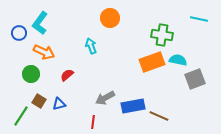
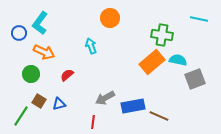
orange rectangle: rotated 20 degrees counterclockwise
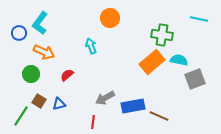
cyan semicircle: moved 1 px right
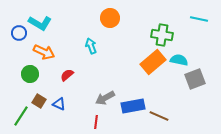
cyan L-shape: rotated 95 degrees counterclockwise
orange rectangle: moved 1 px right
green circle: moved 1 px left
blue triangle: rotated 40 degrees clockwise
red line: moved 3 px right
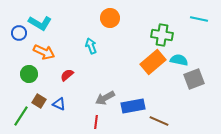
green circle: moved 1 px left
gray square: moved 1 px left
brown line: moved 5 px down
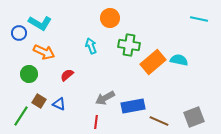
green cross: moved 33 px left, 10 px down
gray square: moved 38 px down
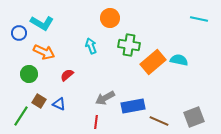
cyan L-shape: moved 2 px right
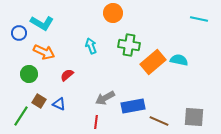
orange circle: moved 3 px right, 5 px up
gray square: rotated 25 degrees clockwise
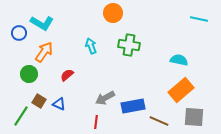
orange arrow: rotated 80 degrees counterclockwise
orange rectangle: moved 28 px right, 28 px down
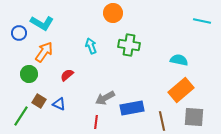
cyan line: moved 3 px right, 2 px down
blue rectangle: moved 1 px left, 2 px down
brown line: moved 3 px right; rotated 54 degrees clockwise
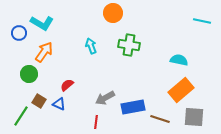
red semicircle: moved 10 px down
blue rectangle: moved 1 px right, 1 px up
brown line: moved 2 px left, 2 px up; rotated 60 degrees counterclockwise
